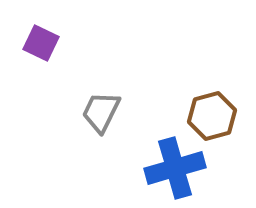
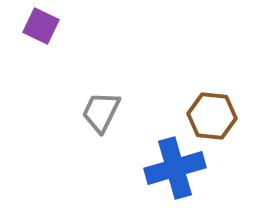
purple square: moved 17 px up
brown hexagon: rotated 21 degrees clockwise
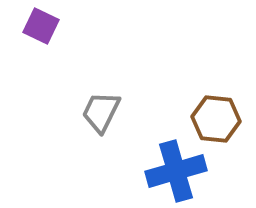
brown hexagon: moved 4 px right, 3 px down
blue cross: moved 1 px right, 3 px down
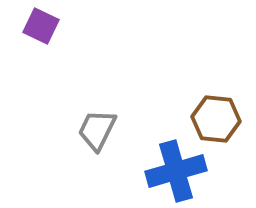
gray trapezoid: moved 4 px left, 18 px down
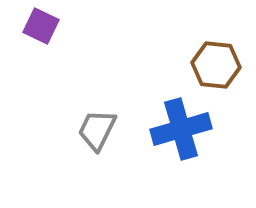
brown hexagon: moved 54 px up
blue cross: moved 5 px right, 42 px up
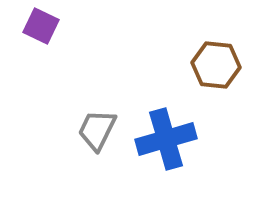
blue cross: moved 15 px left, 10 px down
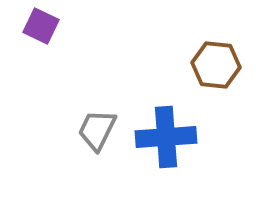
blue cross: moved 2 px up; rotated 12 degrees clockwise
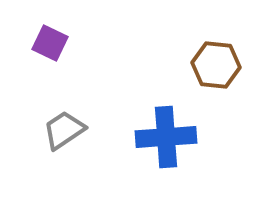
purple square: moved 9 px right, 17 px down
gray trapezoid: moved 33 px left; rotated 30 degrees clockwise
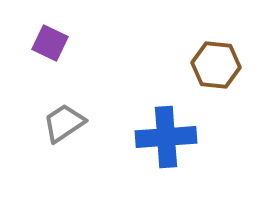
gray trapezoid: moved 7 px up
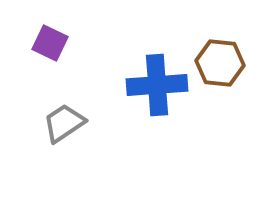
brown hexagon: moved 4 px right, 2 px up
blue cross: moved 9 px left, 52 px up
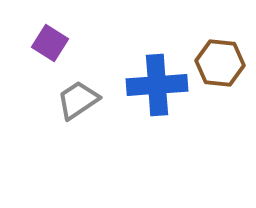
purple square: rotated 6 degrees clockwise
gray trapezoid: moved 14 px right, 23 px up
